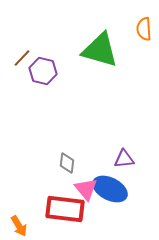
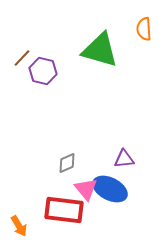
gray diamond: rotated 60 degrees clockwise
red rectangle: moved 1 px left, 1 px down
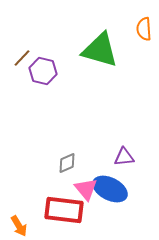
purple triangle: moved 2 px up
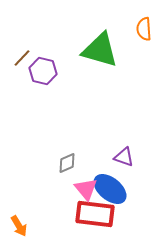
purple triangle: rotated 25 degrees clockwise
blue ellipse: rotated 12 degrees clockwise
red rectangle: moved 31 px right, 4 px down
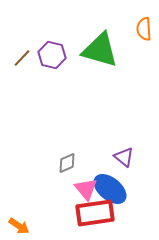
purple hexagon: moved 9 px right, 16 px up
purple triangle: rotated 20 degrees clockwise
red rectangle: moved 1 px up; rotated 15 degrees counterclockwise
orange arrow: rotated 25 degrees counterclockwise
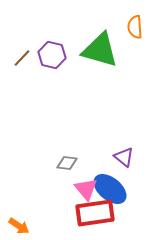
orange semicircle: moved 9 px left, 2 px up
gray diamond: rotated 30 degrees clockwise
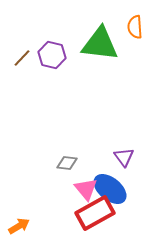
green triangle: moved 6 px up; rotated 9 degrees counterclockwise
purple triangle: rotated 15 degrees clockwise
red rectangle: rotated 21 degrees counterclockwise
orange arrow: rotated 65 degrees counterclockwise
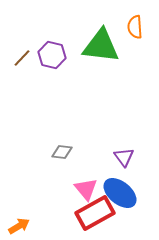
green triangle: moved 1 px right, 2 px down
gray diamond: moved 5 px left, 11 px up
blue ellipse: moved 10 px right, 4 px down
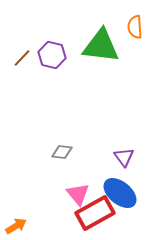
pink triangle: moved 8 px left, 5 px down
orange arrow: moved 3 px left
